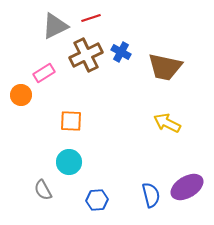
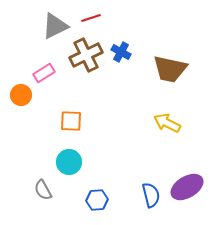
brown trapezoid: moved 5 px right, 2 px down
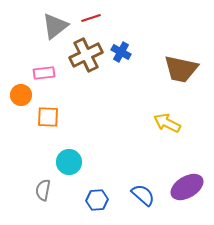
gray triangle: rotated 12 degrees counterclockwise
brown trapezoid: moved 11 px right
pink rectangle: rotated 25 degrees clockwise
orange square: moved 23 px left, 4 px up
gray semicircle: rotated 40 degrees clockwise
blue semicircle: moved 8 px left; rotated 35 degrees counterclockwise
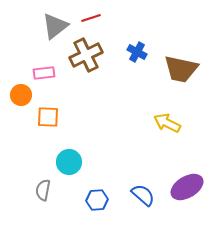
blue cross: moved 16 px right
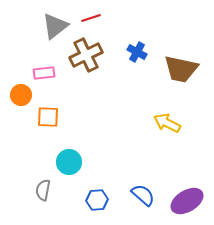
purple ellipse: moved 14 px down
